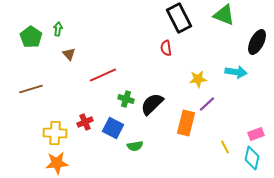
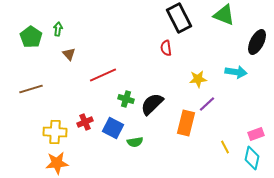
yellow cross: moved 1 px up
green semicircle: moved 4 px up
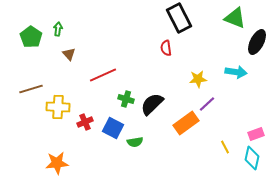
green triangle: moved 11 px right, 3 px down
orange rectangle: rotated 40 degrees clockwise
yellow cross: moved 3 px right, 25 px up
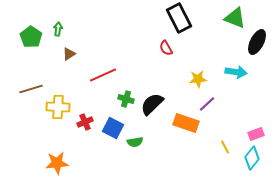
red semicircle: rotated 21 degrees counterclockwise
brown triangle: rotated 40 degrees clockwise
orange rectangle: rotated 55 degrees clockwise
cyan diamond: rotated 25 degrees clockwise
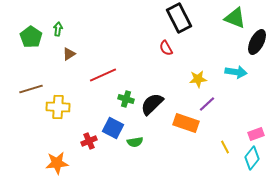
red cross: moved 4 px right, 19 px down
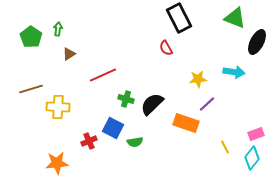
cyan arrow: moved 2 px left
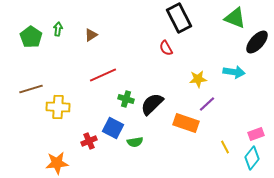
black ellipse: rotated 15 degrees clockwise
brown triangle: moved 22 px right, 19 px up
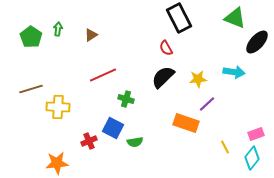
black semicircle: moved 11 px right, 27 px up
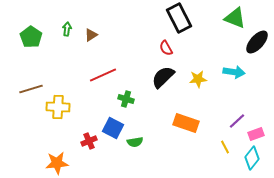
green arrow: moved 9 px right
purple line: moved 30 px right, 17 px down
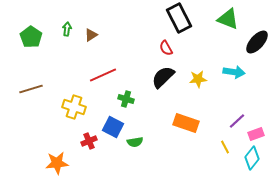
green triangle: moved 7 px left, 1 px down
yellow cross: moved 16 px right; rotated 15 degrees clockwise
blue square: moved 1 px up
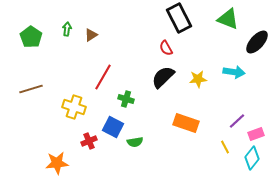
red line: moved 2 px down; rotated 36 degrees counterclockwise
